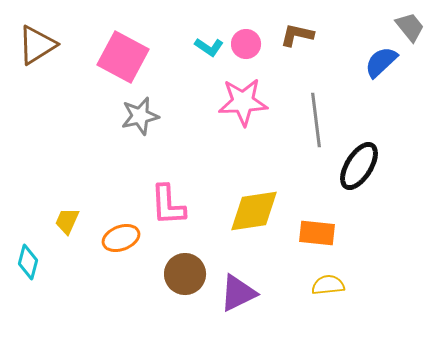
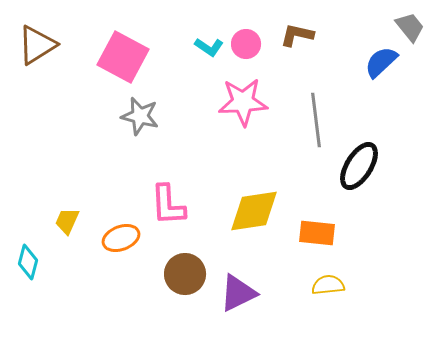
gray star: rotated 27 degrees clockwise
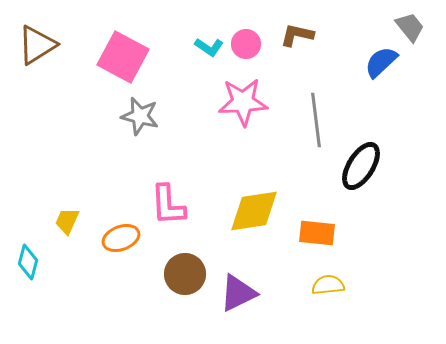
black ellipse: moved 2 px right
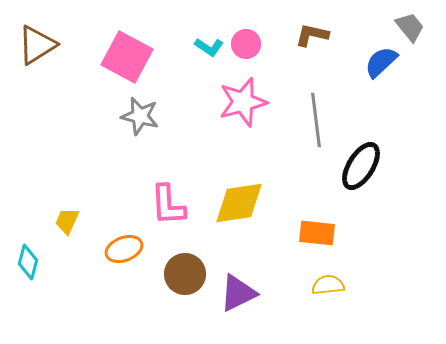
brown L-shape: moved 15 px right
pink square: moved 4 px right
pink star: rotated 12 degrees counterclockwise
yellow diamond: moved 15 px left, 8 px up
orange ellipse: moved 3 px right, 11 px down
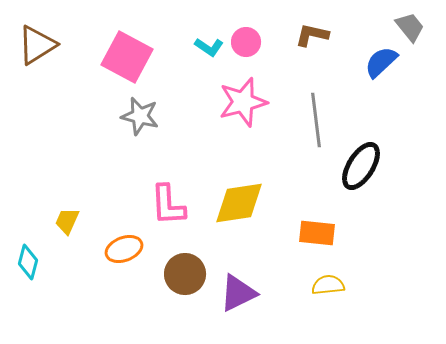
pink circle: moved 2 px up
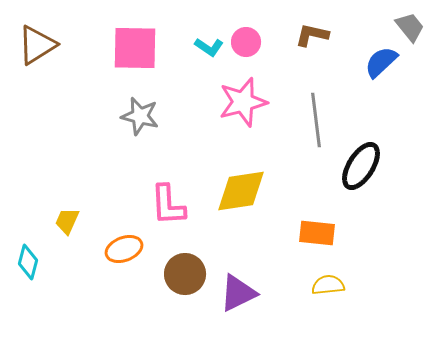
pink square: moved 8 px right, 9 px up; rotated 27 degrees counterclockwise
yellow diamond: moved 2 px right, 12 px up
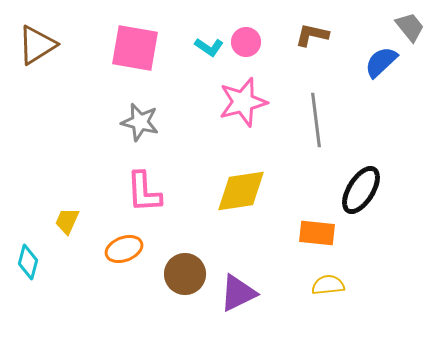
pink square: rotated 9 degrees clockwise
gray star: moved 6 px down
black ellipse: moved 24 px down
pink L-shape: moved 24 px left, 13 px up
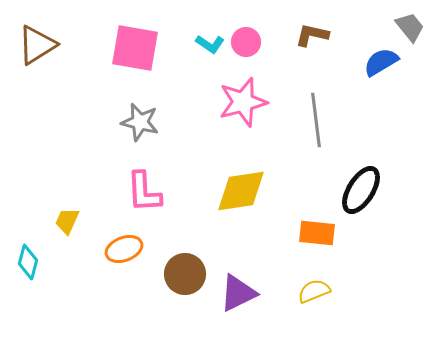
cyan L-shape: moved 1 px right, 3 px up
blue semicircle: rotated 12 degrees clockwise
yellow semicircle: moved 14 px left, 6 px down; rotated 16 degrees counterclockwise
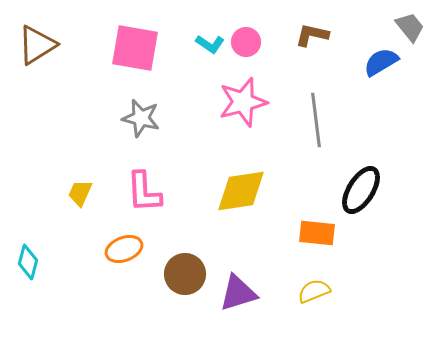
gray star: moved 1 px right, 4 px up
yellow trapezoid: moved 13 px right, 28 px up
purple triangle: rotated 9 degrees clockwise
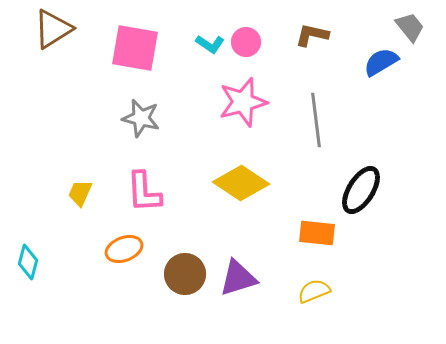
brown triangle: moved 16 px right, 16 px up
yellow diamond: moved 8 px up; rotated 42 degrees clockwise
purple triangle: moved 15 px up
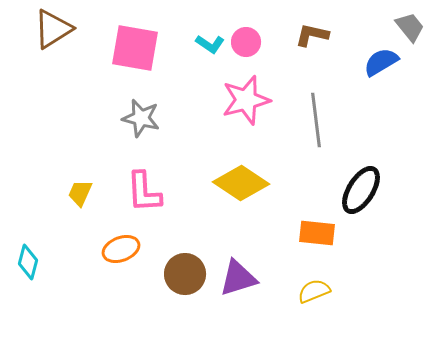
pink star: moved 3 px right, 2 px up
orange ellipse: moved 3 px left
